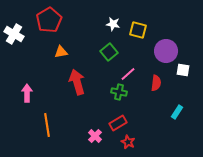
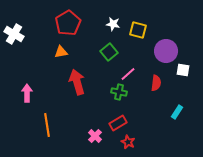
red pentagon: moved 19 px right, 3 px down
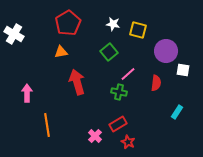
red rectangle: moved 1 px down
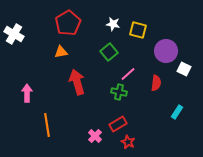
white square: moved 1 px right, 1 px up; rotated 16 degrees clockwise
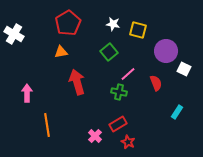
red semicircle: rotated 28 degrees counterclockwise
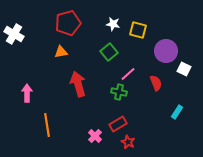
red pentagon: rotated 15 degrees clockwise
red arrow: moved 1 px right, 2 px down
